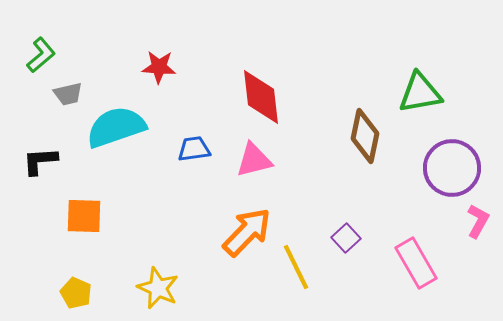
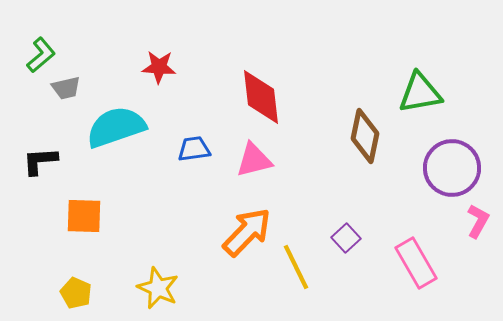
gray trapezoid: moved 2 px left, 6 px up
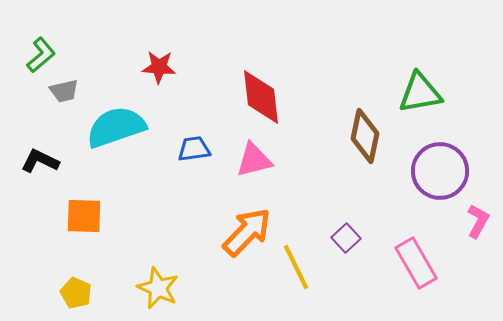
gray trapezoid: moved 2 px left, 3 px down
black L-shape: rotated 30 degrees clockwise
purple circle: moved 12 px left, 3 px down
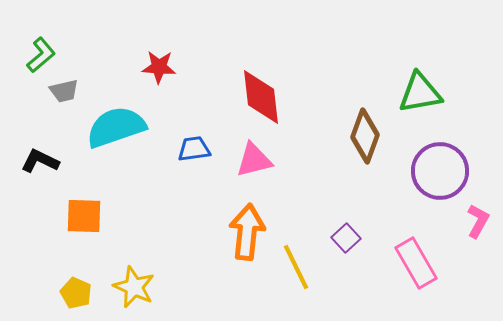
brown diamond: rotated 8 degrees clockwise
orange arrow: rotated 38 degrees counterclockwise
yellow star: moved 24 px left, 1 px up
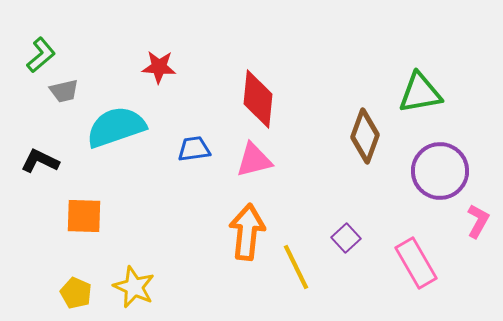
red diamond: moved 3 px left, 2 px down; rotated 12 degrees clockwise
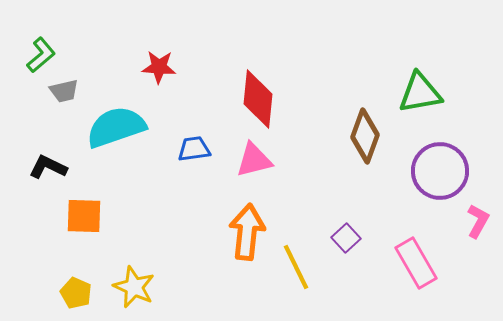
black L-shape: moved 8 px right, 6 px down
